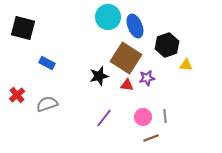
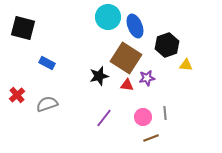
gray line: moved 3 px up
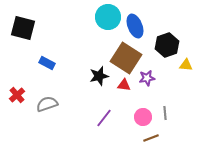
red triangle: moved 3 px left
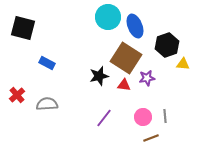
yellow triangle: moved 3 px left, 1 px up
gray semicircle: rotated 15 degrees clockwise
gray line: moved 3 px down
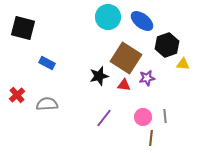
blue ellipse: moved 7 px right, 5 px up; rotated 30 degrees counterclockwise
brown line: rotated 63 degrees counterclockwise
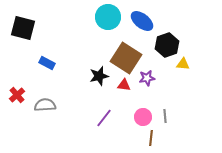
gray semicircle: moved 2 px left, 1 px down
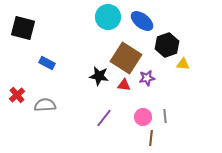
black star: rotated 24 degrees clockwise
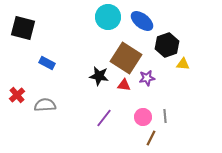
brown line: rotated 21 degrees clockwise
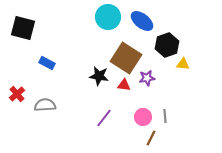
red cross: moved 1 px up
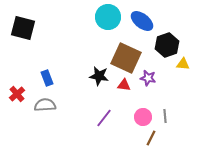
brown square: rotated 8 degrees counterclockwise
blue rectangle: moved 15 px down; rotated 42 degrees clockwise
purple star: moved 1 px right; rotated 21 degrees clockwise
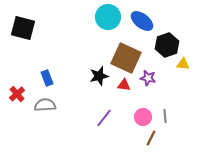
black star: rotated 24 degrees counterclockwise
